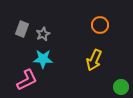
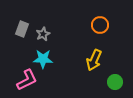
green circle: moved 6 px left, 5 px up
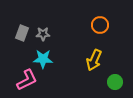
gray rectangle: moved 4 px down
gray star: rotated 24 degrees clockwise
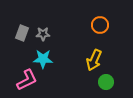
green circle: moved 9 px left
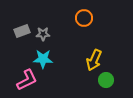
orange circle: moved 16 px left, 7 px up
gray rectangle: moved 2 px up; rotated 49 degrees clockwise
green circle: moved 2 px up
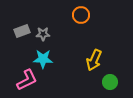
orange circle: moved 3 px left, 3 px up
green circle: moved 4 px right, 2 px down
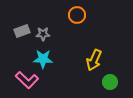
orange circle: moved 4 px left
pink L-shape: rotated 70 degrees clockwise
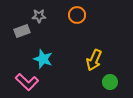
gray star: moved 4 px left, 18 px up
cyan star: rotated 18 degrees clockwise
pink L-shape: moved 2 px down
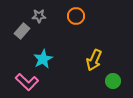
orange circle: moved 1 px left, 1 px down
gray rectangle: rotated 28 degrees counterclockwise
cyan star: rotated 24 degrees clockwise
green circle: moved 3 px right, 1 px up
